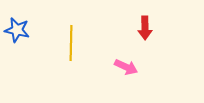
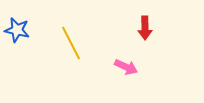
yellow line: rotated 28 degrees counterclockwise
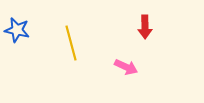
red arrow: moved 1 px up
yellow line: rotated 12 degrees clockwise
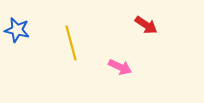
red arrow: moved 1 px right, 2 px up; rotated 55 degrees counterclockwise
pink arrow: moved 6 px left
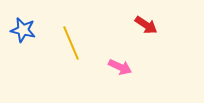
blue star: moved 6 px right
yellow line: rotated 8 degrees counterclockwise
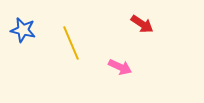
red arrow: moved 4 px left, 1 px up
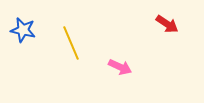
red arrow: moved 25 px right
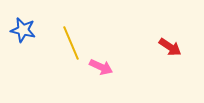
red arrow: moved 3 px right, 23 px down
pink arrow: moved 19 px left
